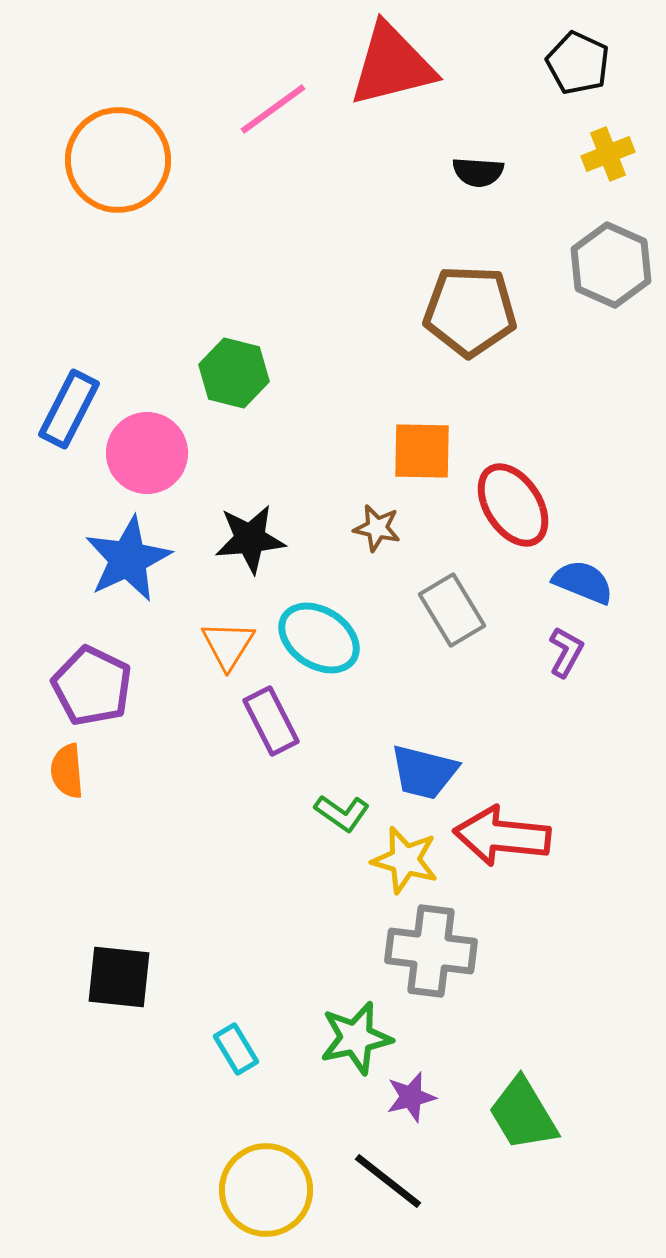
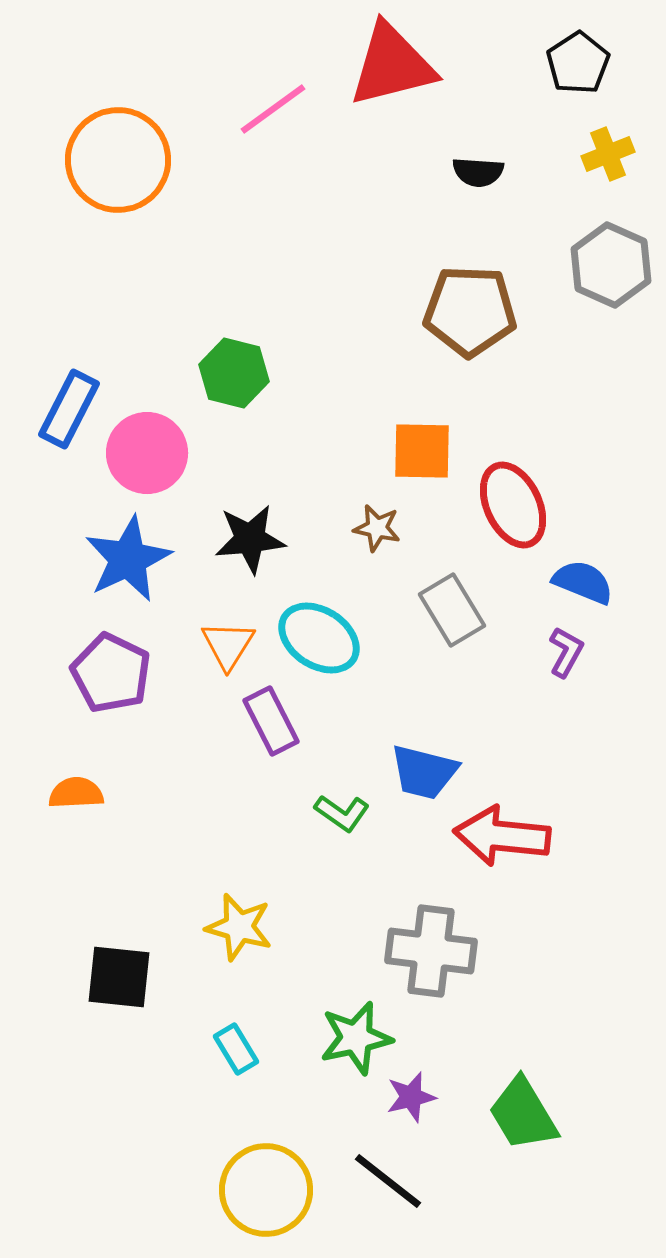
black pentagon: rotated 14 degrees clockwise
red ellipse: rotated 8 degrees clockwise
purple pentagon: moved 19 px right, 13 px up
orange semicircle: moved 9 px right, 22 px down; rotated 92 degrees clockwise
yellow star: moved 166 px left, 67 px down
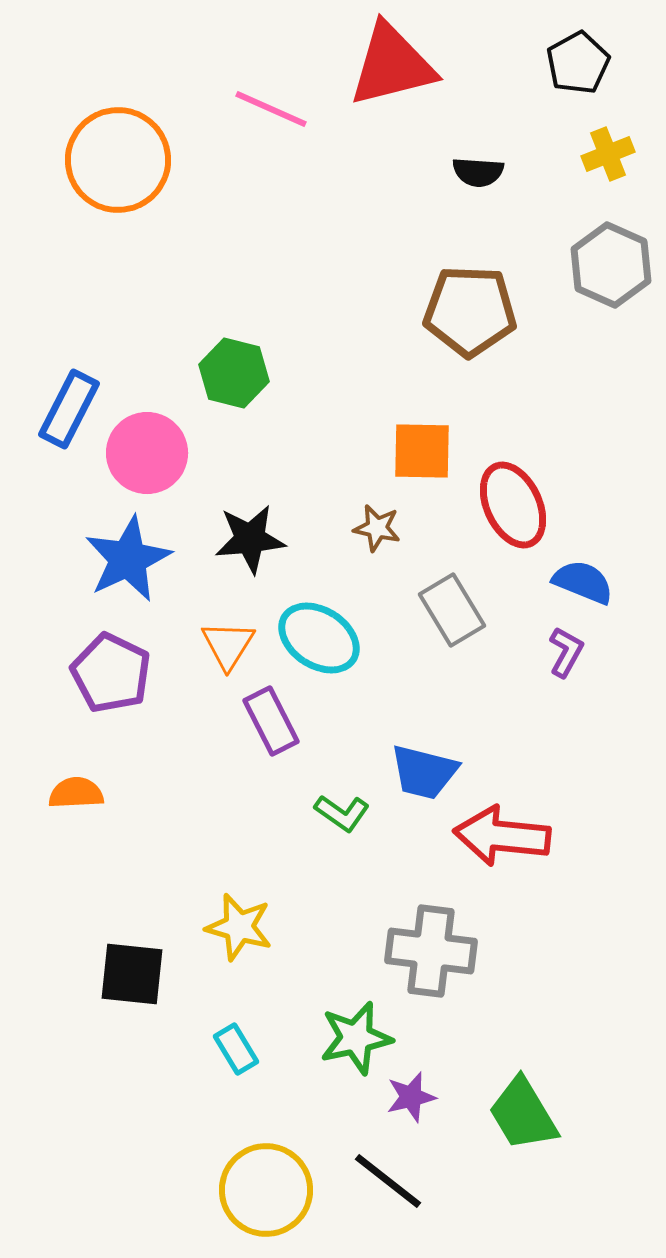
black pentagon: rotated 4 degrees clockwise
pink line: moved 2 px left; rotated 60 degrees clockwise
black square: moved 13 px right, 3 px up
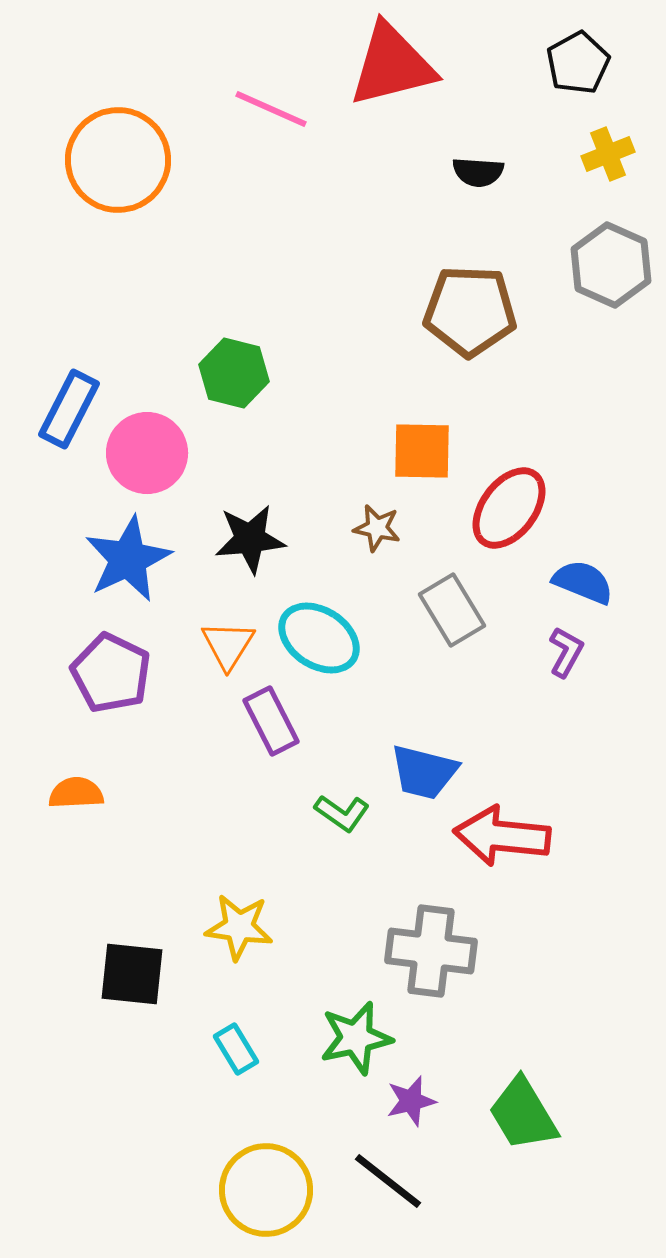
red ellipse: moved 4 px left, 3 px down; rotated 62 degrees clockwise
yellow star: rotated 8 degrees counterclockwise
purple star: moved 4 px down
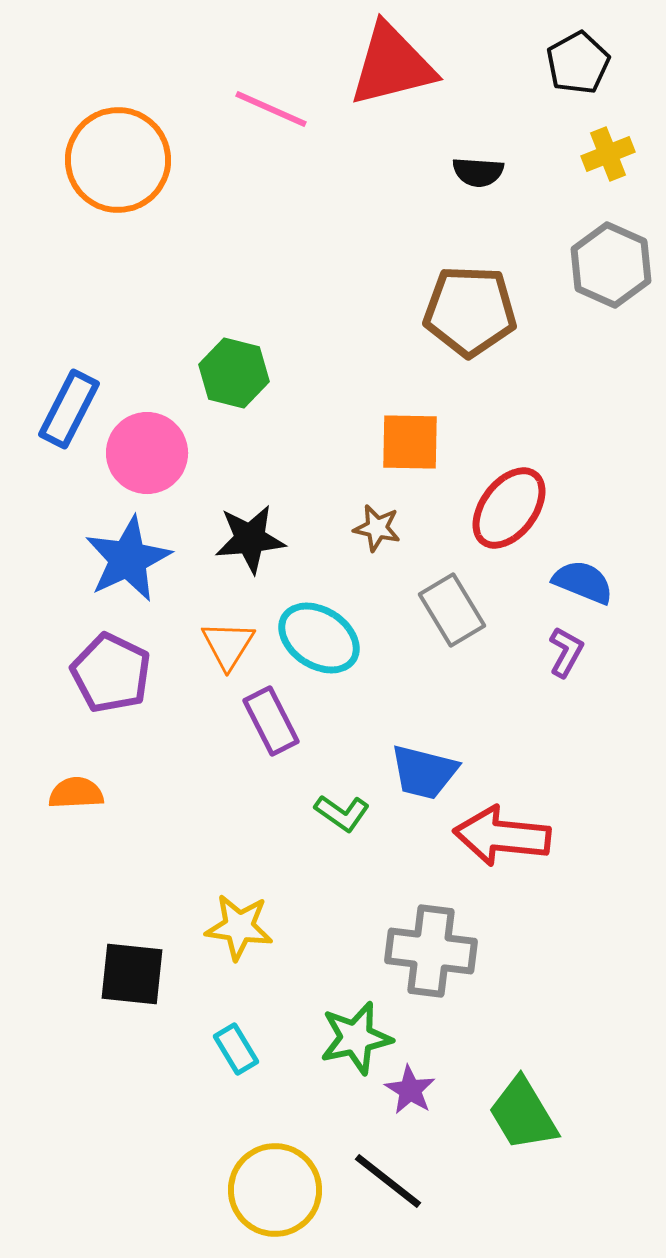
orange square: moved 12 px left, 9 px up
purple star: moved 1 px left, 11 px up; rotated 27 degrees counterclockwise
yellow circle: moved 9 px right
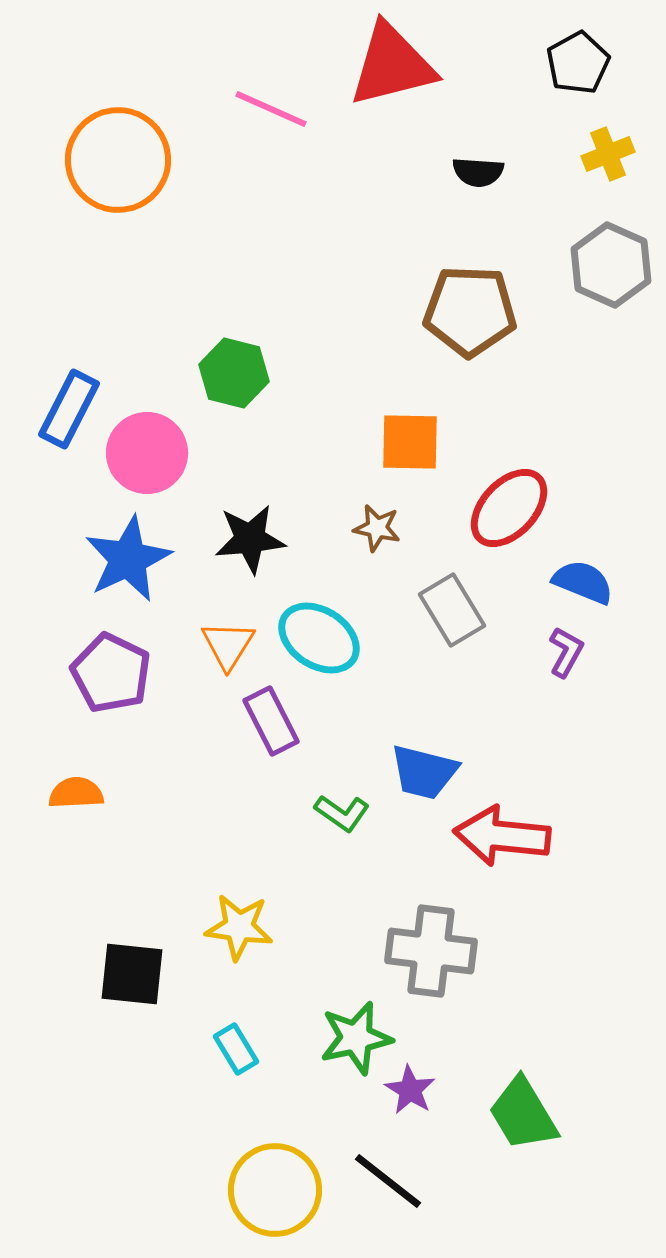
red ellipse: rotated 6 degrees clockwise
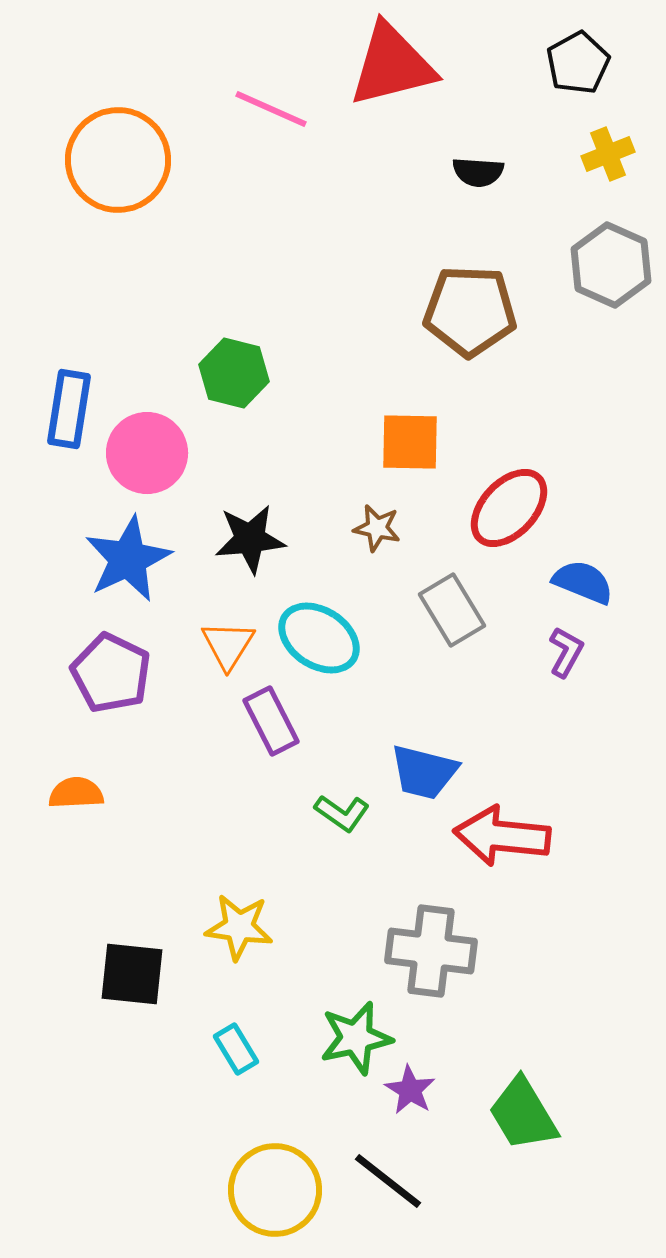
blue rectangle: rotated 18 degrees counterclockwise
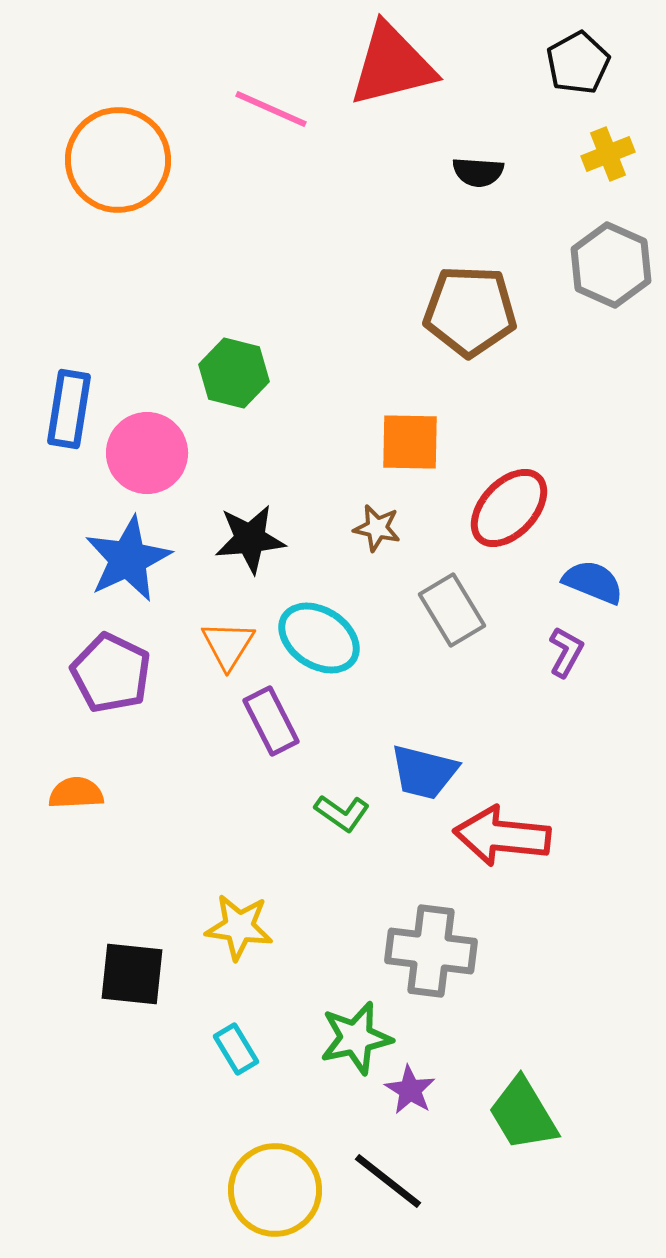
blue semicircle: moved 10 px right
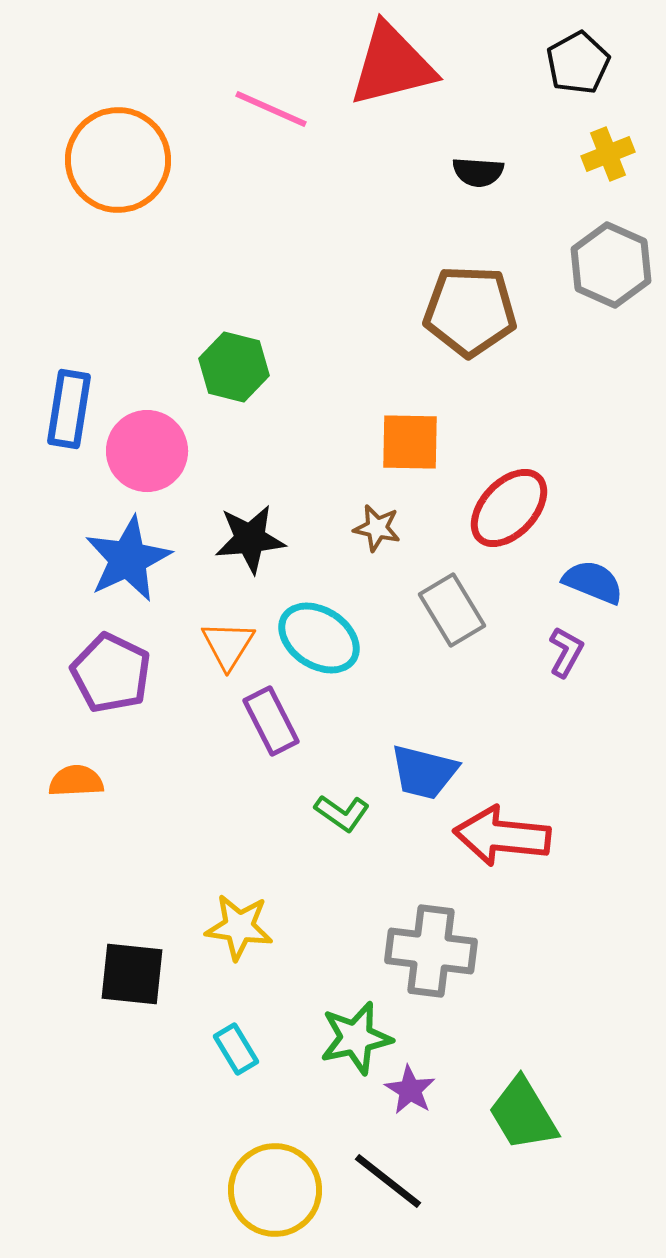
green hexagon: moved 6 px up
pink circle: moved 2 px up
orange semicircle: moved 12 px up
